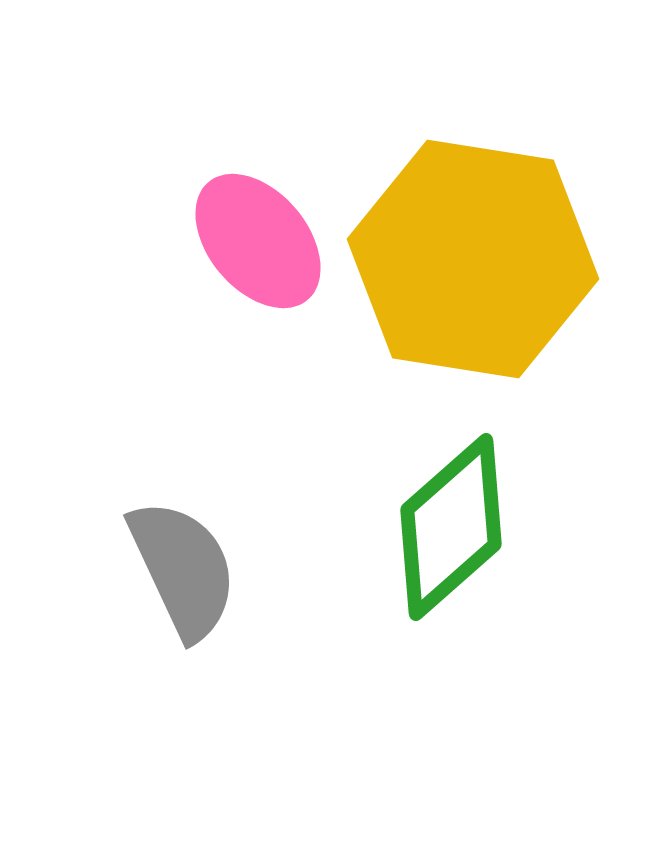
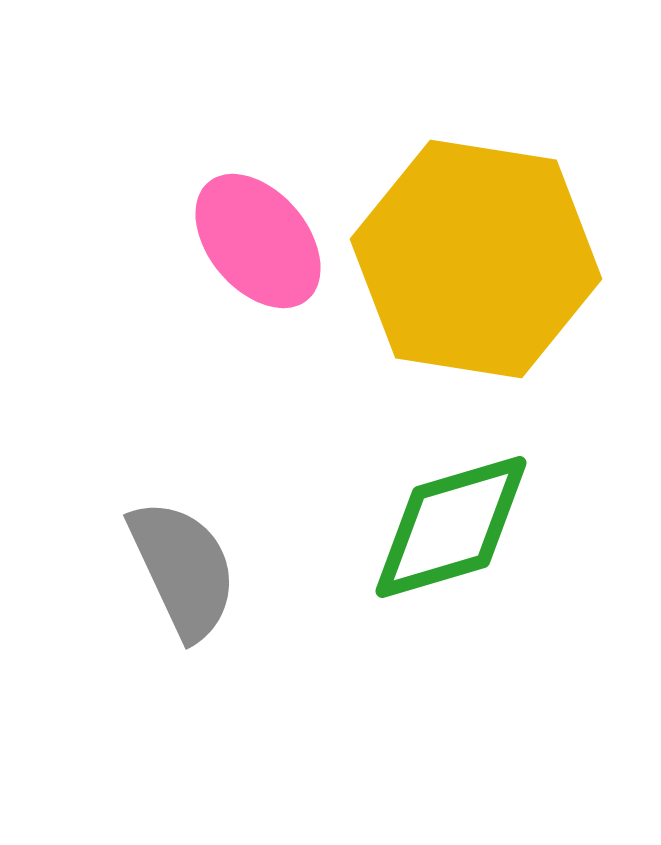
yellow hexagon: moved 3 px right
green diamond: rotated 25 degrees clockwise
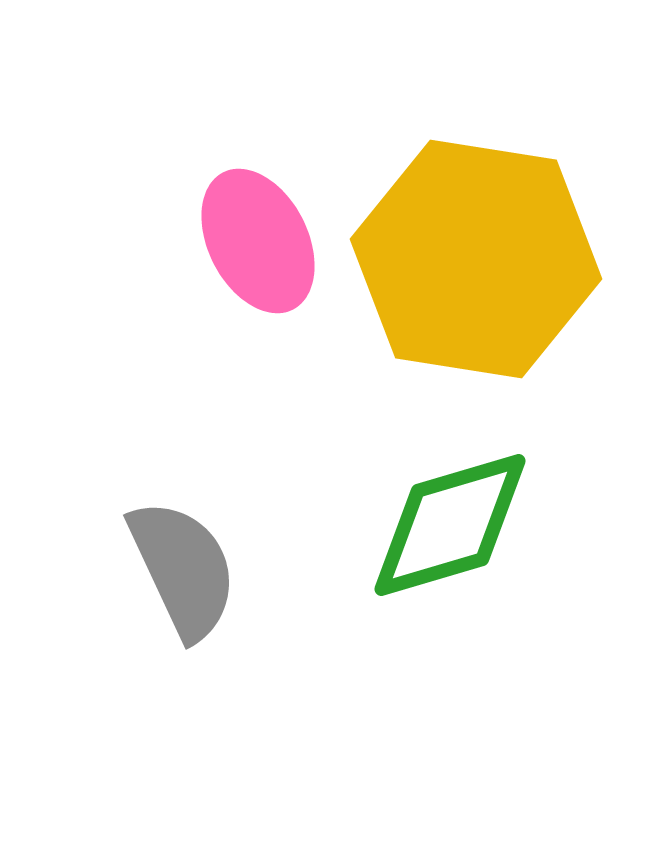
pink ellipse: rotated 13 degrees clockwise
green diamond: moved 1 px left, 2 px up
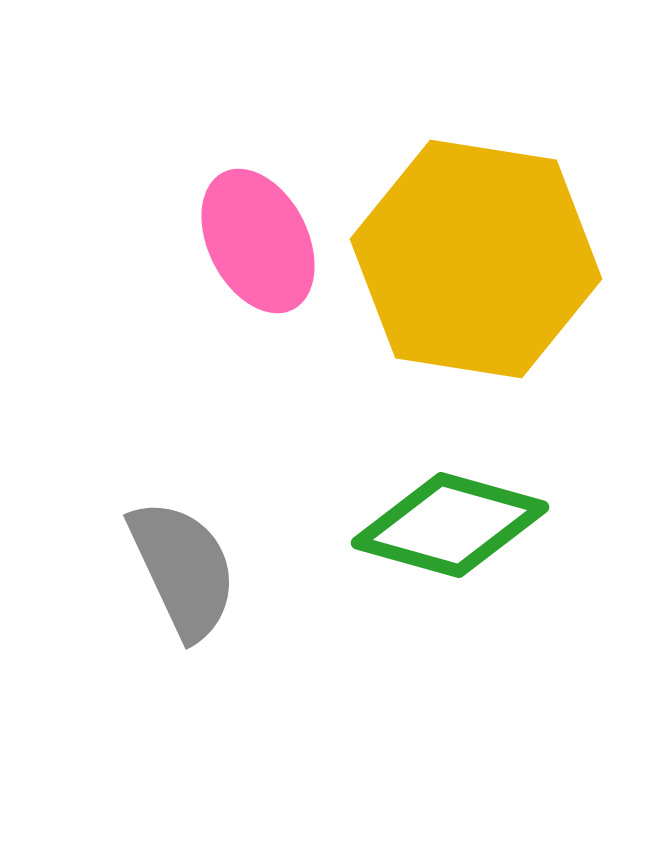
green diamond: rotated 32 degrees clockwise
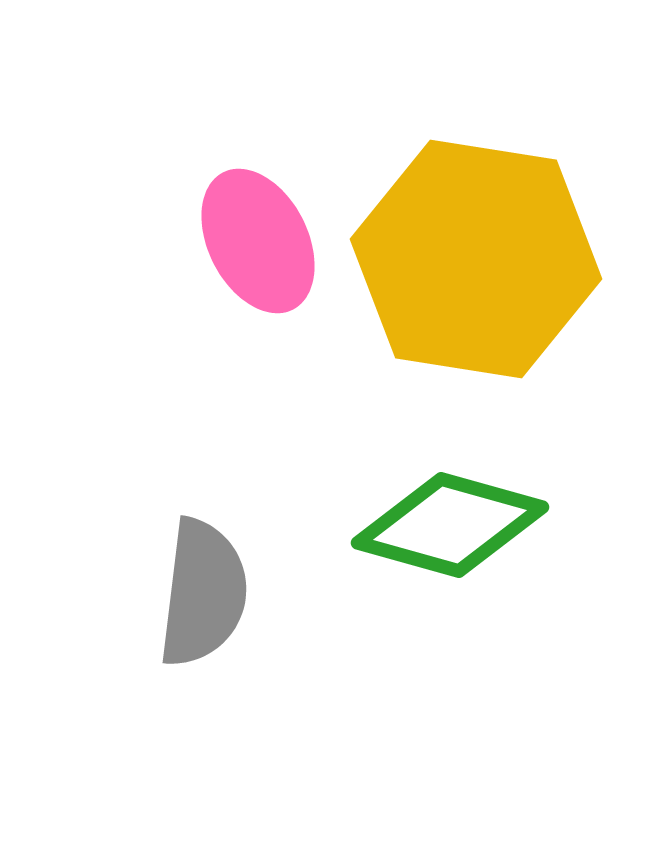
gray semicircle: moved 20 px right, 24 px down; rotated 32 degrees clockwise
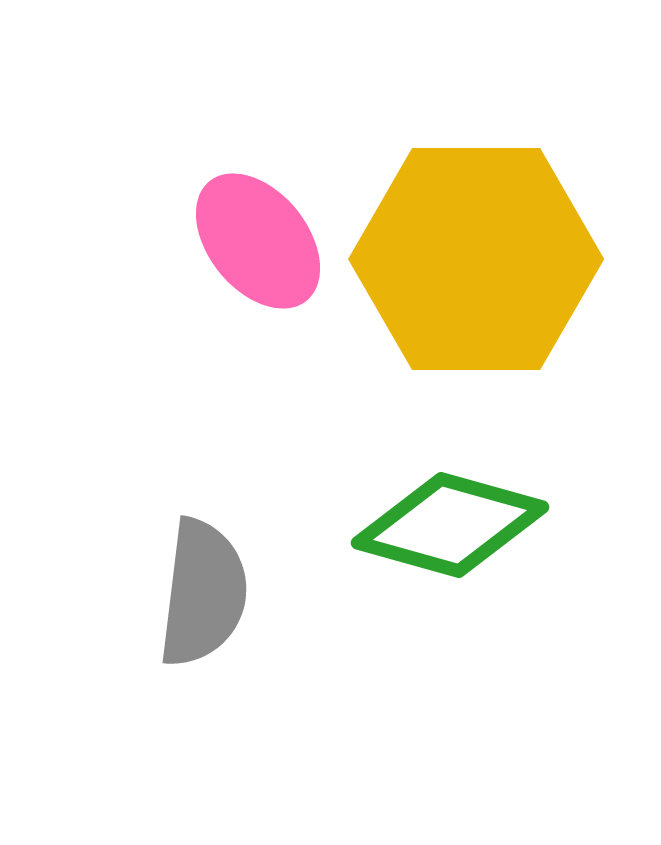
pink ellipse: rotated 12 degrees counterclockwise
yellow hexagon: rotated 9 degrees counterclockwise
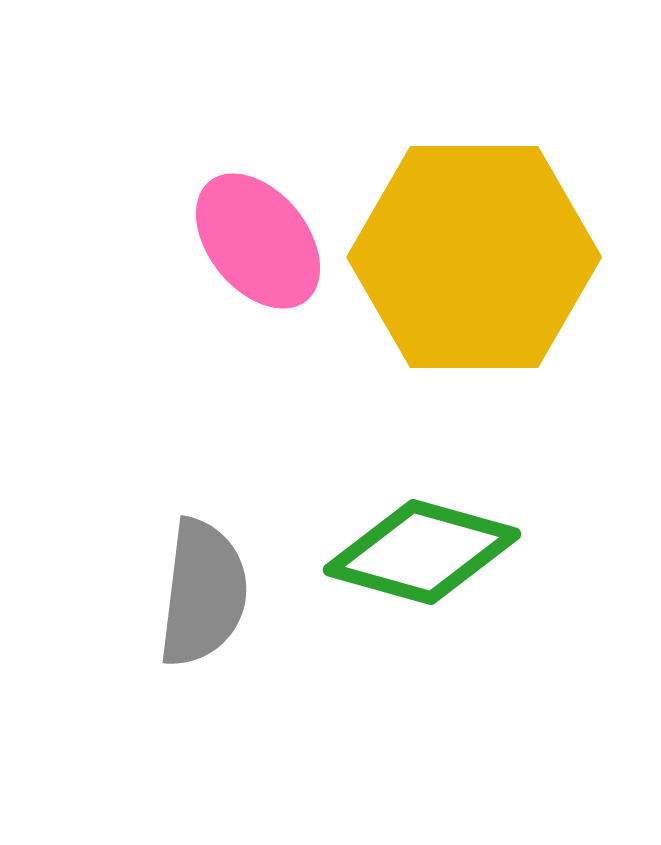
yellow hexagon: moved 2 px left, 2 px up
green diamond: moved 28 px left, 27 px down
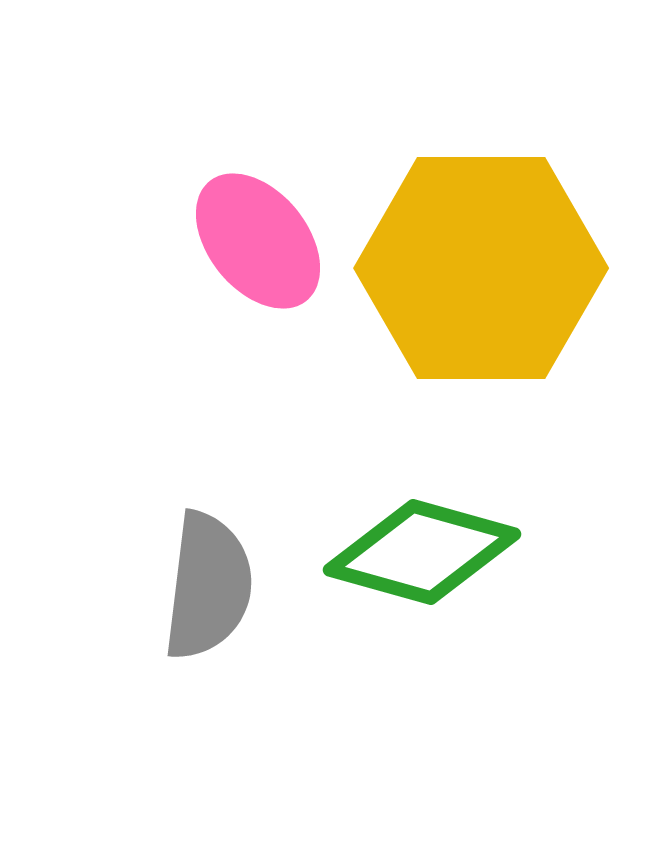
yellow hexagon: moved 7 px right, 11 px down
gray semicircle: moved 5 px right, 7 px up
